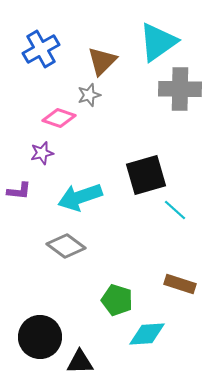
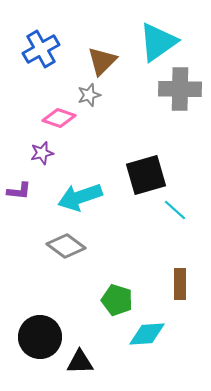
brown rectangle: rotated 72 degrees clockwise
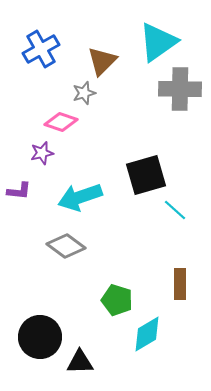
gray star: moved 5 px left, 2 px up
pink diamond: moved 2 px right, 4 px down
cyan diamond: rotated 27 degrees counterclockwise
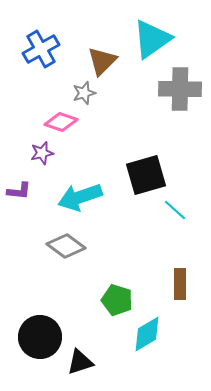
cyan triangle: moved 6 px left, 3 px up
black triangle: rotated 16 degrees counterclockwise
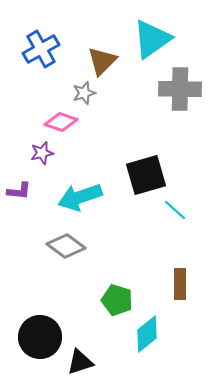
cyan diamond: rotated 9 degrees counterclockwise
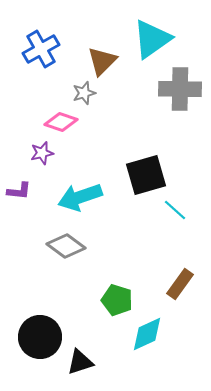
brown rectangle: rotated 36 degrees clockwise
cyan diamond: rotated 15 degrees clockwise
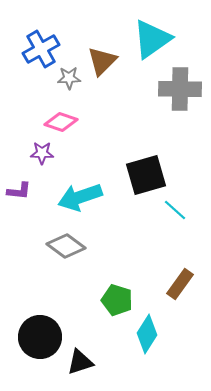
gray star: moved 15 px left, 15 px up; rotated 15 degrees clockwise
purple star: rotated 15 degrees clockwise
cyan diamond: rotated 33 degrees counterclockwise
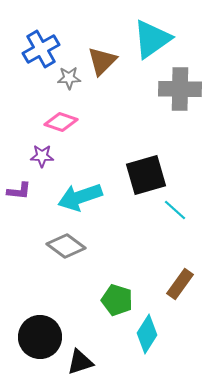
purple star: moved 3 px down
